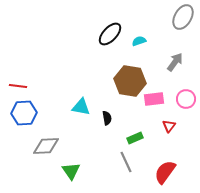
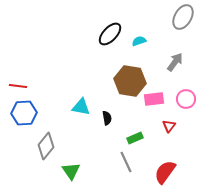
gray diamond: rotated 48 degrees counterclockwise
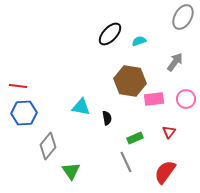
red triangle: moved 6 px down
gray diamond: moved 2 px right
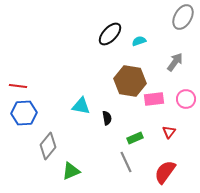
cyan triangle: moved 1 px up
green triangle: rotated 42 degrees clockwise
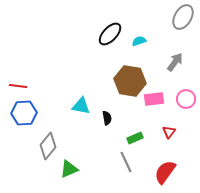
green triangle: moved 2 px left, 2 px up
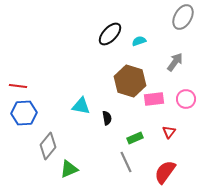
brown hexagon: rotated 8 degrees clockwise
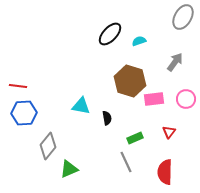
red semicircle: rotated 35 degrees counterclockwise
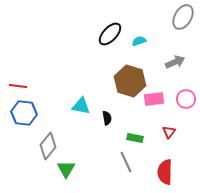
gray arrow: rotated 30 degrees clockwise
blue hexagon: rotated 10 degrees clockwise
green rectangle: rotated 35 degrees clockwise
green triangle: moved 3 px left; rotated 36 degrees counterclockwise
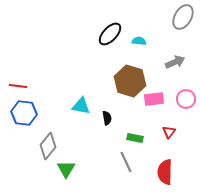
cyan semicircle: rotated 24 degrees clockwise
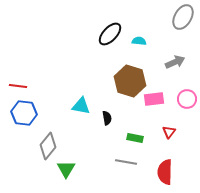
pink circle: moved 1 px right
gray line: rotated 55 degrees counterclockwise
